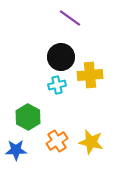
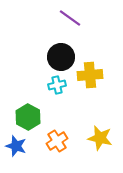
yellow star: moved 9 px right, 4 px up
blue star: moved 4 px up; rotated 20 degrees clockwise
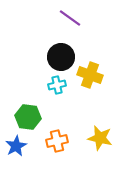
yellow cross: rotated 25 degrees clockwise
green hexagon: rotated 20 degrees counterclockwise
orange cross: rotated 20 degrees clockwise
blue star: rotated 25 degrees clockwise
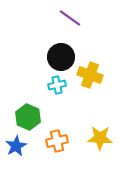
green hexagon: rotated 15 degrees clockwise
yellow star: rotated 10 degrees counterclockwise
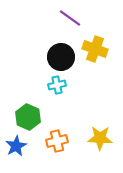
yellow cross: moved 5 px right, 26 px up
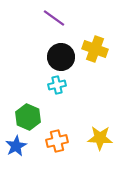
purple line: moved 16 px left
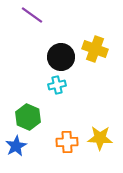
purple line: moved 22 px left, 3 px up
orange cross: moved 10 px right, 1 px down; rotated 10 degrees clockwise
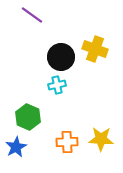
yellow star: moved 1 px right, 1 px down
blue star: moved 1 px down
